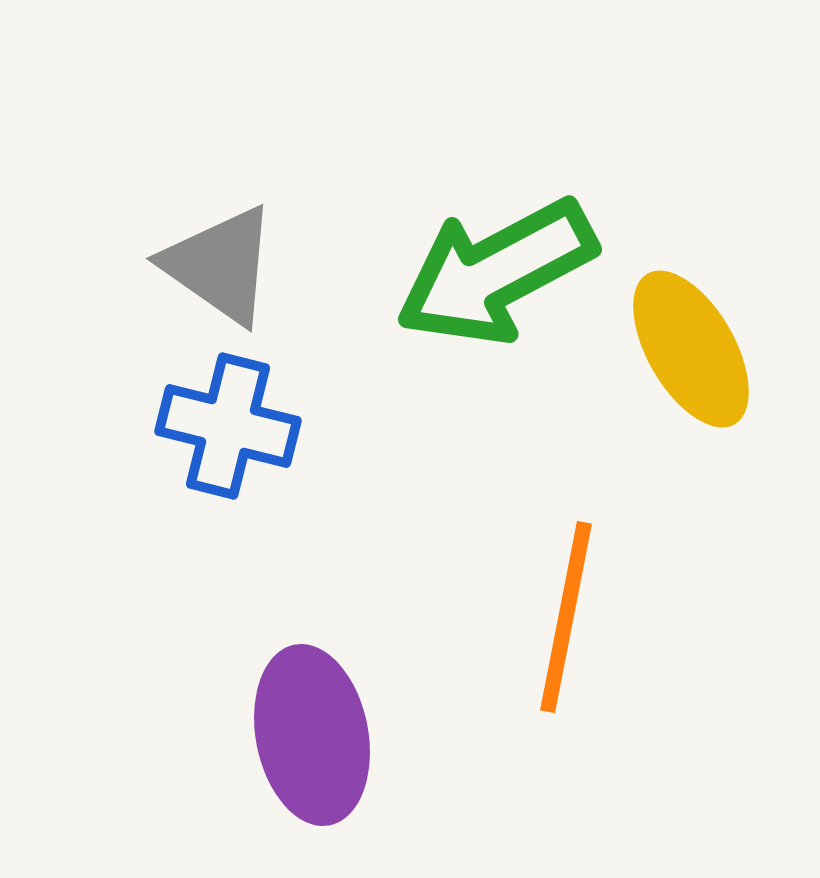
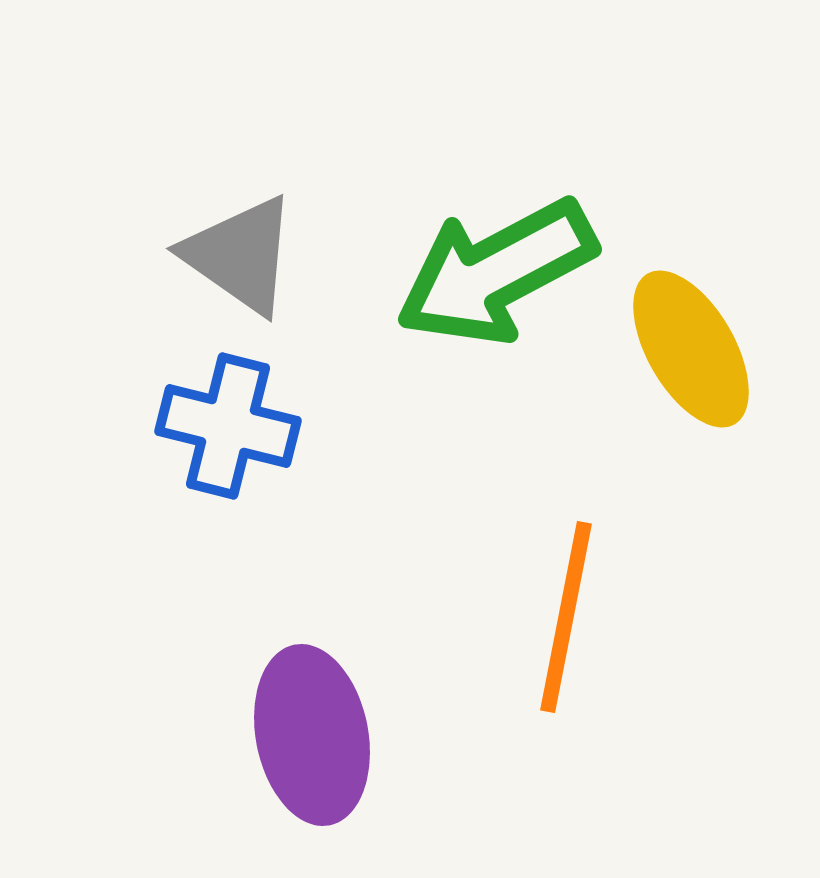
gray triangle: moved 20 px right, 10 px up
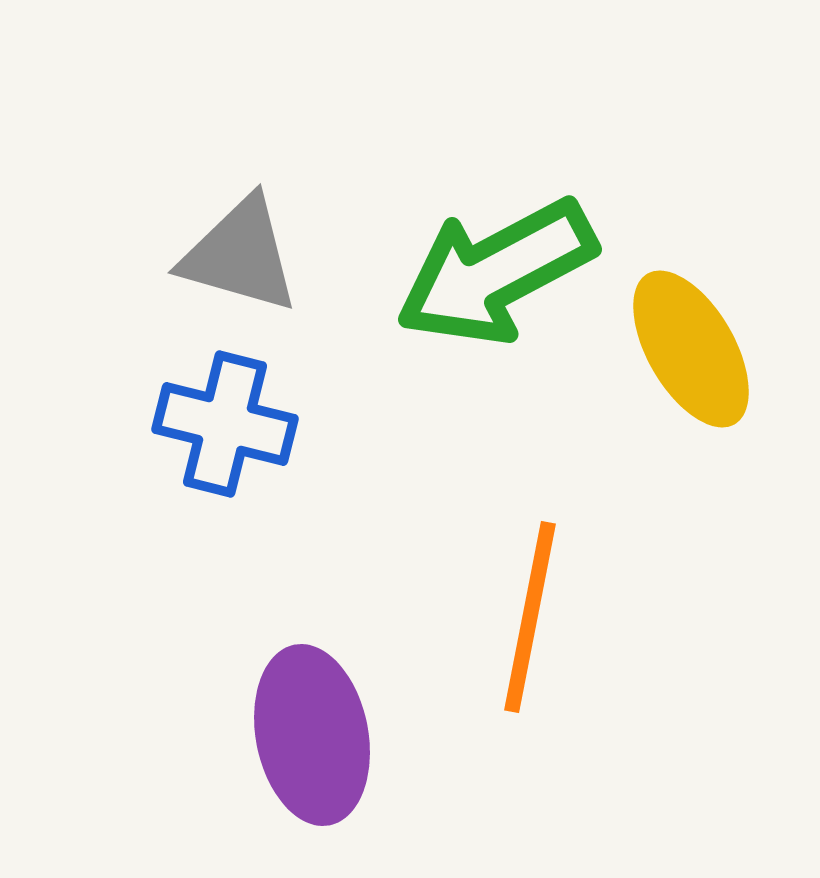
gray triangle: rotated 19 degrees counterclockwise
blue cross: moved 3 px left, 2 px up
orange line: moved 36 px left
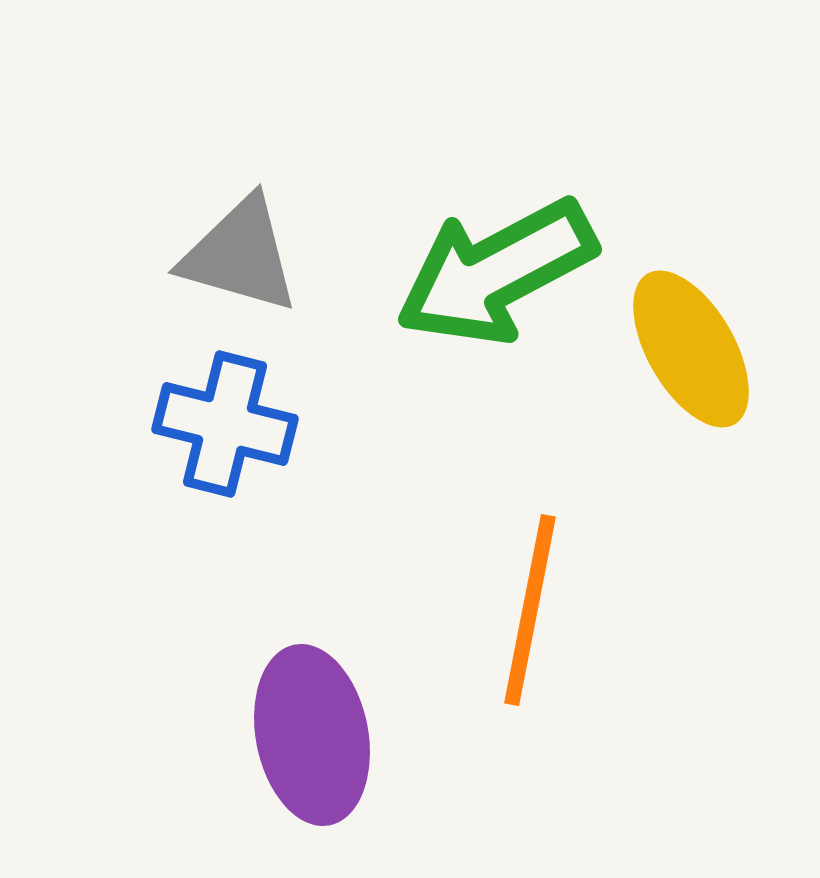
orange line: moved 7 px up
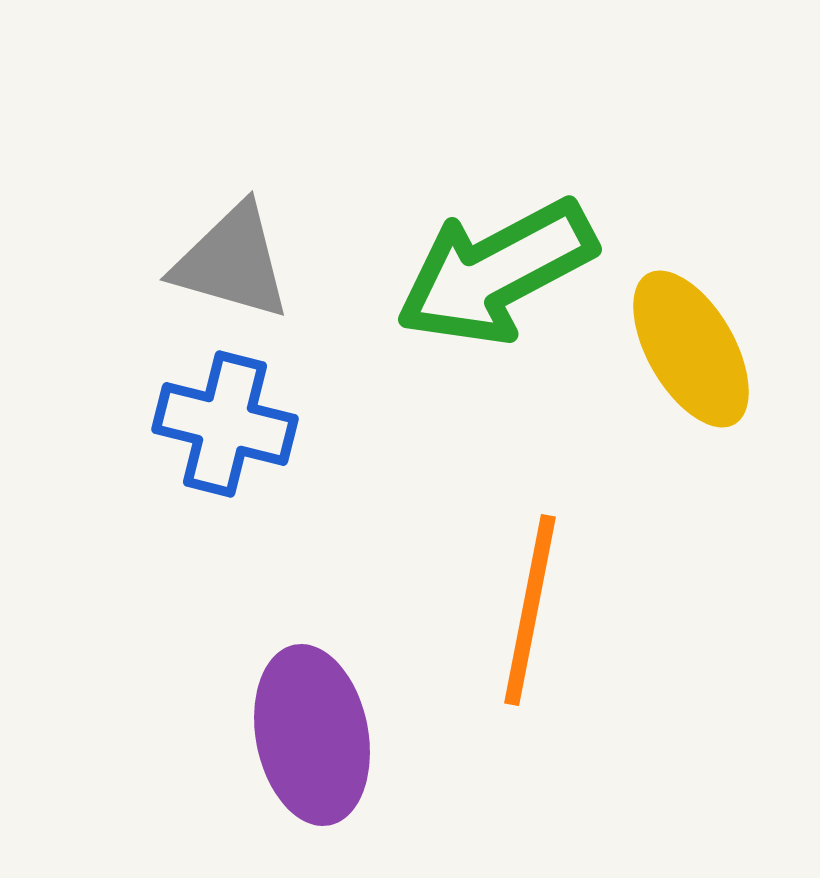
gray triangle: moved 8 px left, 7 px down
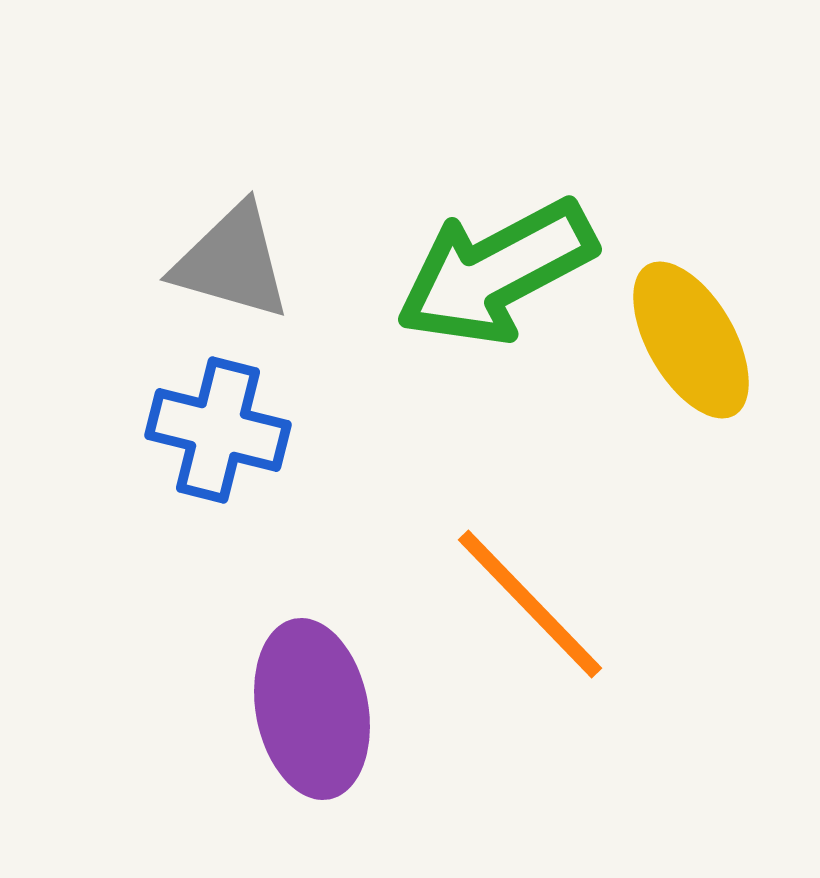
yellow ellipse: moved 9 px up
blue cross: moved 7 px left, 6 px down
orange line: moved 6 px up; rotated 55 degrees counterclockwise
purple ellipse: moved 26 px up
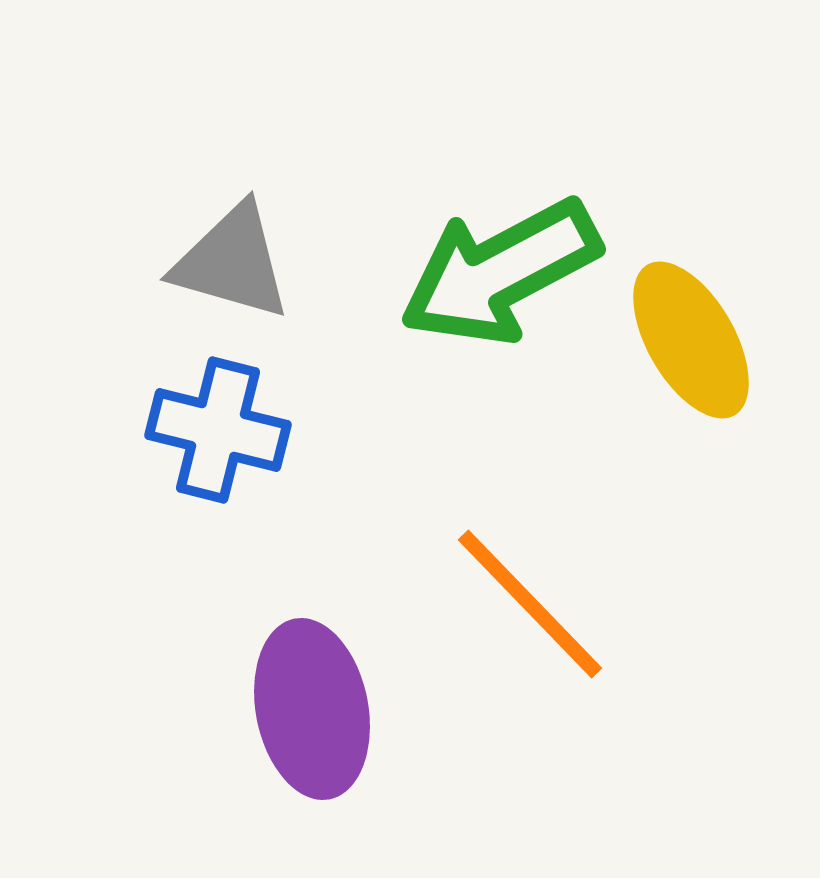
green arrow: moved 4 px right
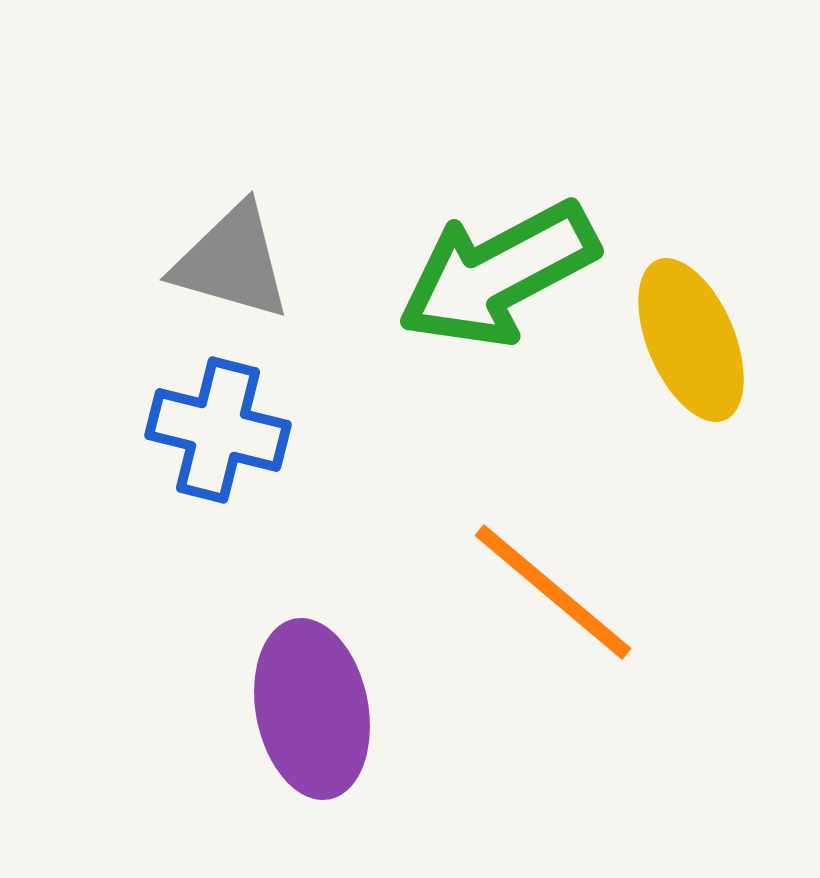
green arrow: moved 2 px left, 2 px down
yellow ellipse: rotated 7 degrees clockwise
orange line: moved 23 px right, 12 px up; rotated 6 degrees counterclockwise
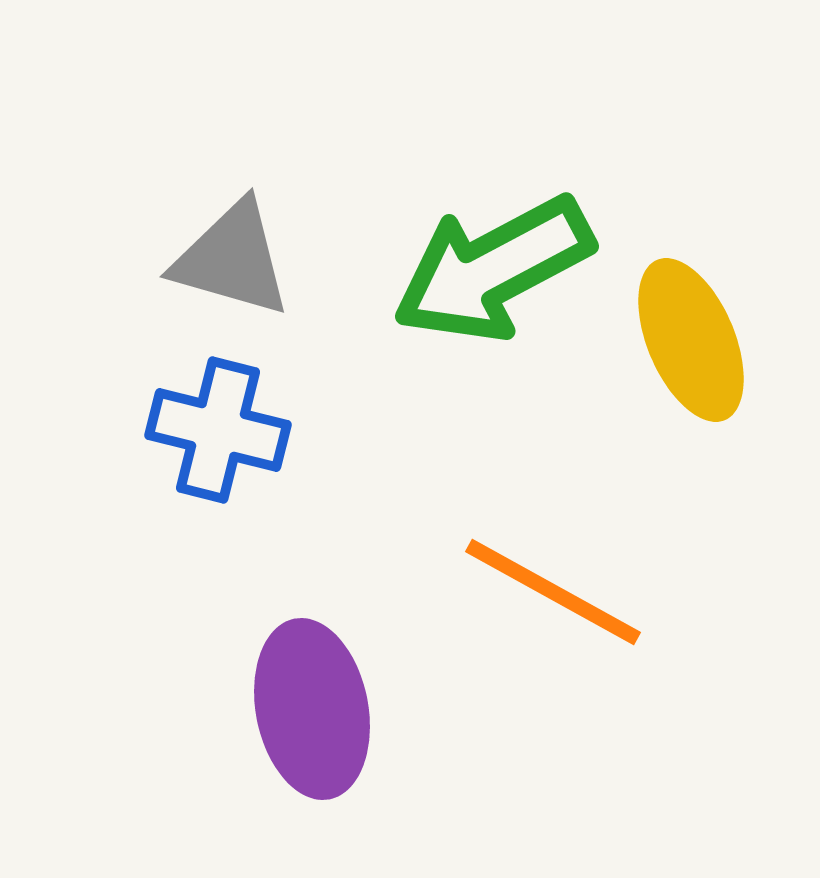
gray triangle: moved 3 px up
green arrow: moved 5 px left, 5 px up
orange line: rotated 11 degrees counterclockwise
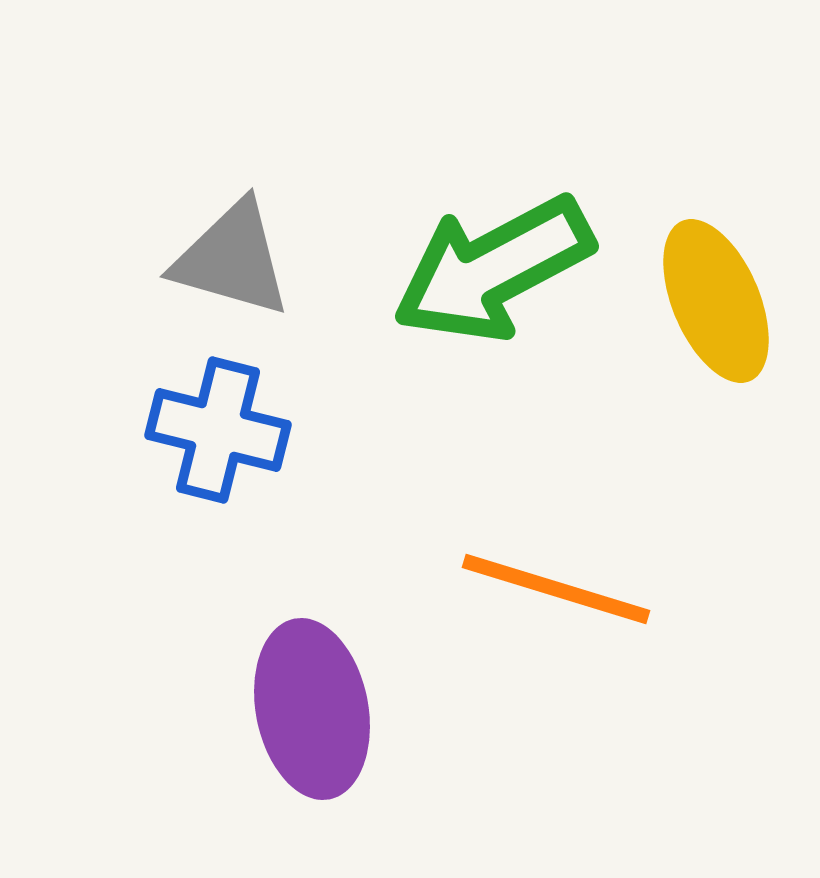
yellow ellipse: moved 25 px right, 39 px up
orange line: moved 3 px right, 3 px up; rotated 12 degrees counterclockwise
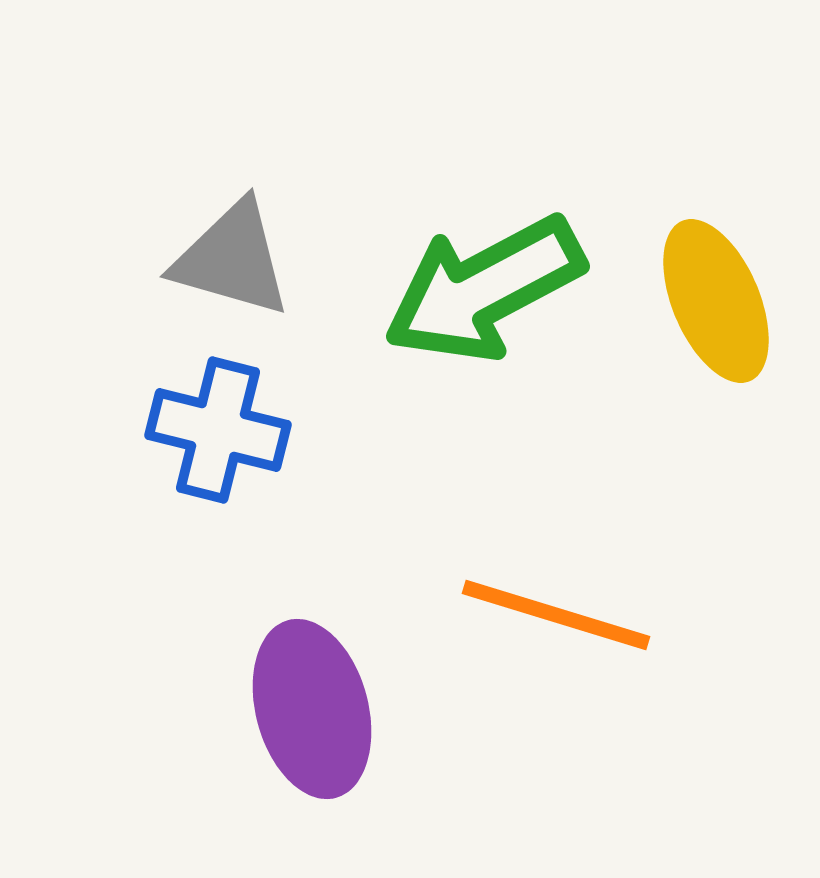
green arrow: moved 9 px left, 20 px down
orange line: moved 26 px down
purple ellipse: rotated 4 degrees counterclockwise
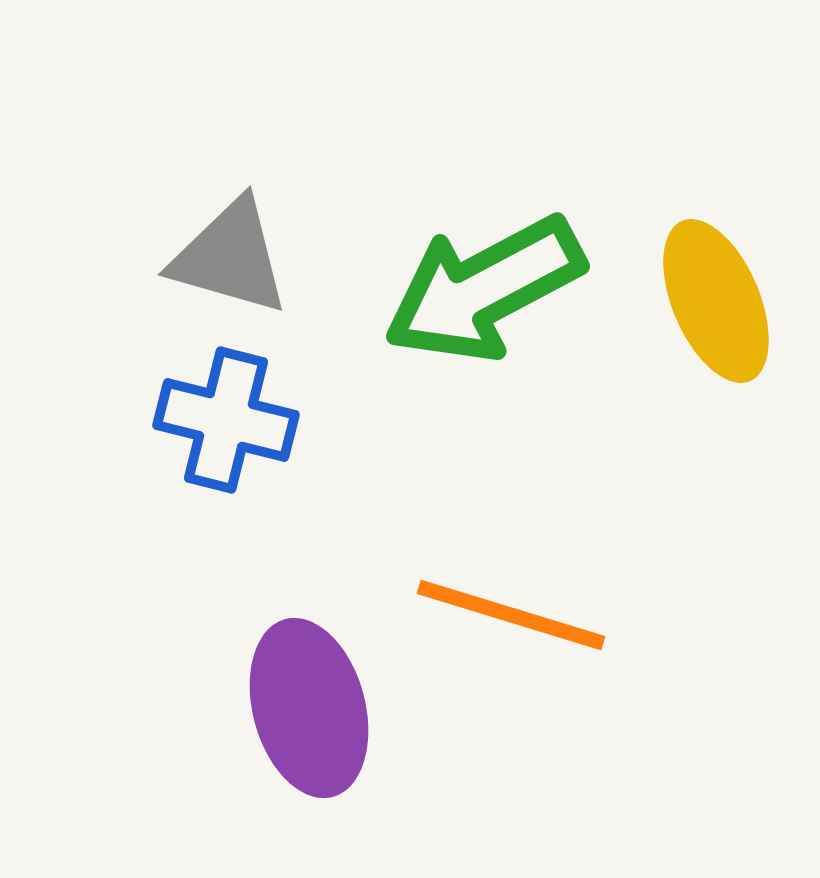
gray triangle: moved 2 px left, 2 px up
blue cross: moved 8 px right, 10 px up
orange line: moved 45 px left
purple ellipse: moved 3 px left, 1 px up
